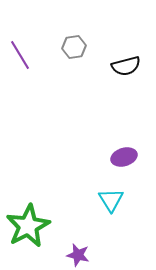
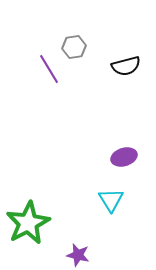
purple line: moved 29 px right, 14 px down
green star: moved 3 px up
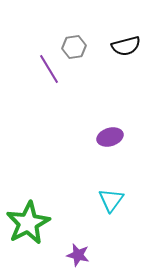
black semicircle: moved 20 px up
purple ellipse: moved 14 px left, 20 px up
cyan triangle: rotated 8 degrees clockwise
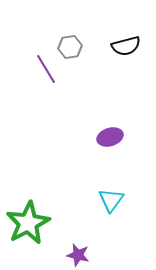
gray hexagon: moved 4 px left
purple line: moved 3 px left
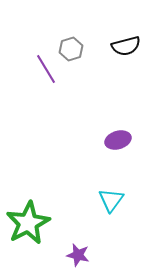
gray hexagon: moved 1 px right, 2 px down; rotated 10 degrees counterclockwise
purple ellipse: moved 8 px right, 3 px down
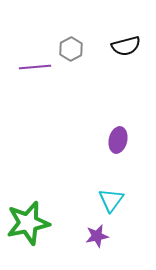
gray hexagon: rotated 10 degrees counterclockwise
purple line: moved 11 px left, 2 px up; rotated 64 degrees counterclockwise
purple ellipse: rotated 60 degrees counterclockwise
green star: rotated 15 degrees clockwise
purple star: moved 19 px right, 19 px up; rotated 25 degrees counterclockwise
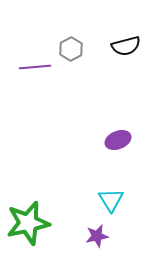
purple ellipse: rotated 55 degrees clockwise
cyan triangle: rotated 8 degrees counterclockwise
